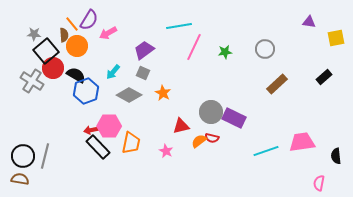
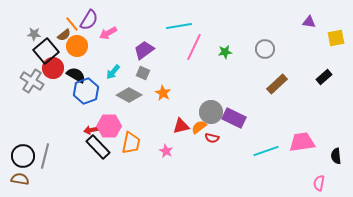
brown semicircle at (64, 35): rotated 56 degrees clockwise
orange semicircle at (199, 141): moved 14 px up
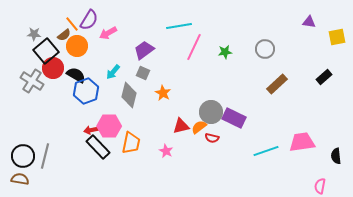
yellow square at (336, 38): moved 1 px right, 1 px up
gray diamond at (129, 95): rotated 75 degrees clockwise
pink semicircle at (319, 183): moved 1 px right, 3 px down
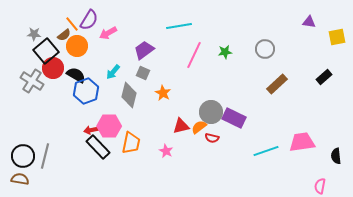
pink line at (194, 47): moved 8 px down
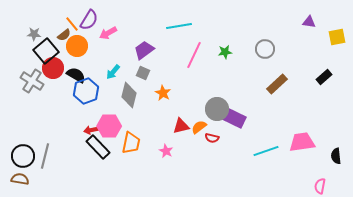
gray circle at (211, 112): moved 6 px right, 3 px up
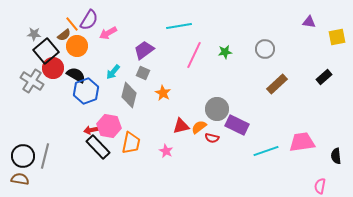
purple rectangle at (234, 118): moved 3 px right, 7 px down
pink hexagon at (109, 126): rotated 10 degrees clockwise
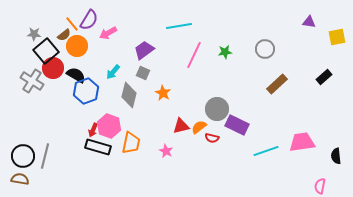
pink hexagon at (109, 126): rotated 10 degrees clockwise
red arrow at (91, 130): moved 2 px right; rotated 56 degrees counterclockwise
black rectangle at (98, 147): rotated 30 degrees counterclockwise
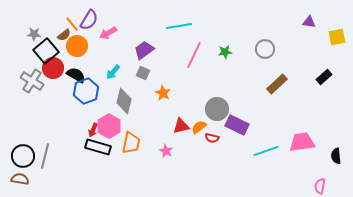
gray diamond at (129, 95): moved 5 px left, 6 px down
pink hexagon at (109, 126): rotated 10 degrees clockwise
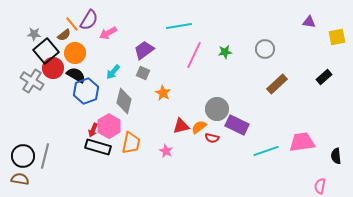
orange circle at (77, 46): moved 2 px left, 7 px down
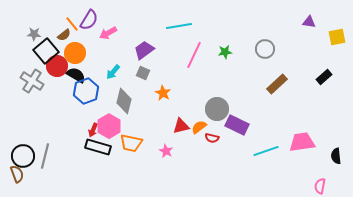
red circle at (53, 68): moved 4 px right, 2 px up
orange trapezoid at (131, 143): rotated 90 degrees clockwise
brown semicircle at (20, 179): moved 3 px left, 5 px up; rotated 60 degrees clockwise
